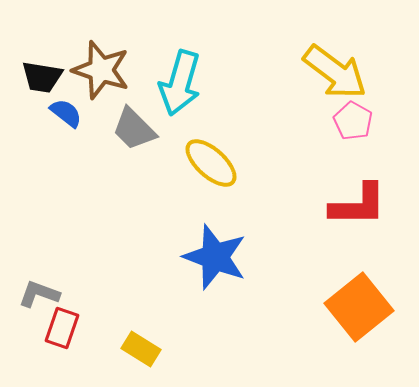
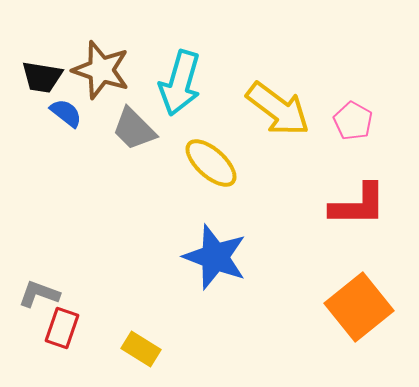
yellow arrow: moved 57 px left, 37 px down
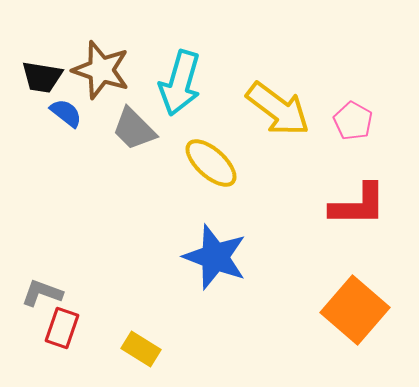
gray L-shape: moved 3 px right, 1 px up
orange square: moved 4 px left, 3 px down; rotated 10 degrees counterclockwise
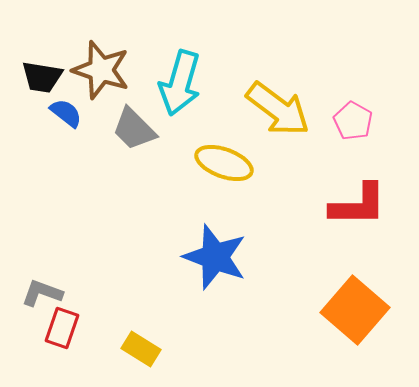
yellow ellipse: moved 13 px right; rotated 22 degrees counterclockwise
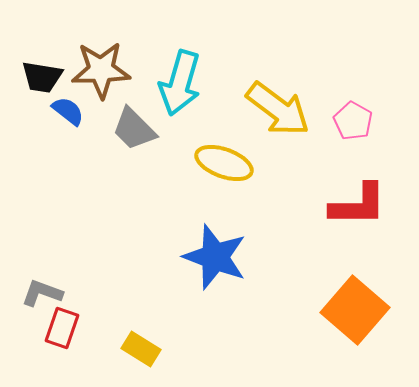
brown star: rotated 20 degrees counterclockwise
blue semicircle: moved 2 px right, 2 px up
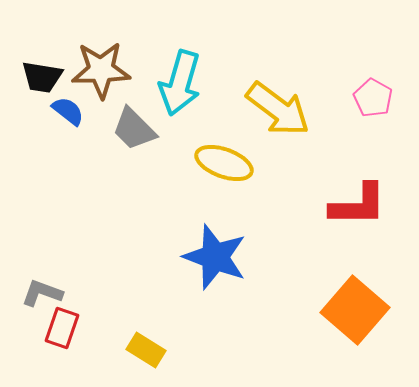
pink pentagon: moved 20 px right, 23 px up
yellow rectangle: moved 5 px right, 1 px down
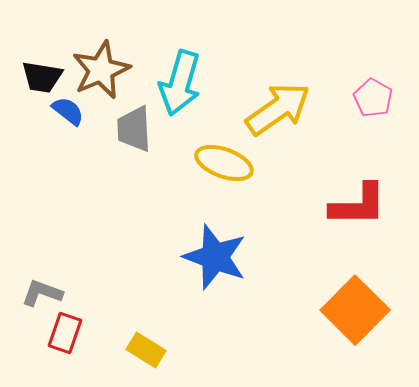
brown star: rotated 22 degrees counterclockwise
yellow arrow: rotated 72 degrees counterclockwise
gray trapezoid: rotated 42 degrees clockwise
orange square: rotated 4 degrees clockwise
red rectangle: moved 3 px right, 5 px down
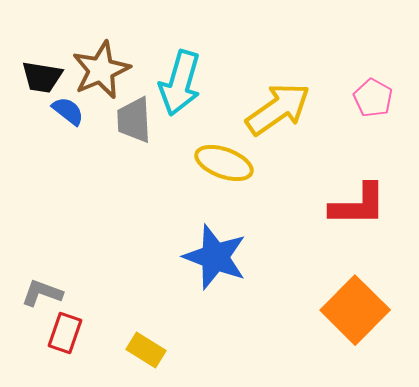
gray trapezoid: moved 9 px up
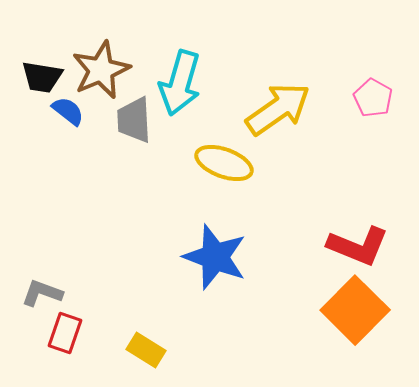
red L-shape: moved 41 px down; rotated 22 degrees clockwise
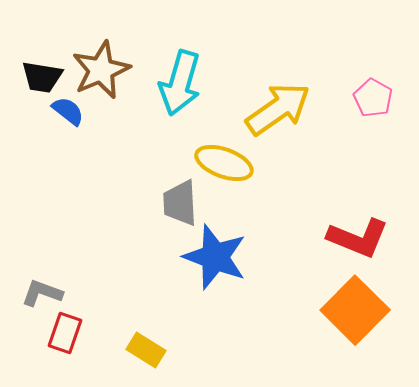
gray trapezoid: moved 46 px right, 83 px down
red L-shape: moved 8 px up
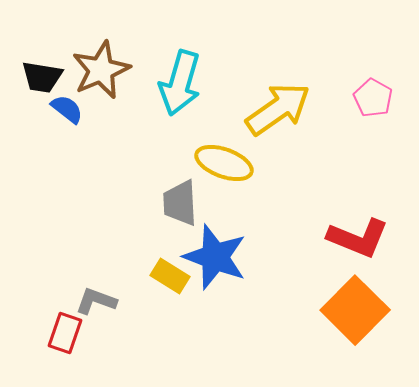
blue semicircle: moved 1 px left, 2 px up
gray L-shape: moved 54 px right, 8 px down
yellow rectangle: moved 24 px right, 74 px up
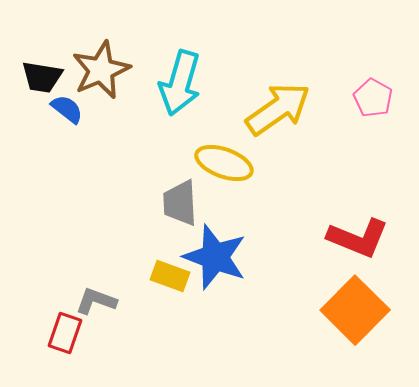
yellow rectangle: rotated 12 degrees counterclockwise
